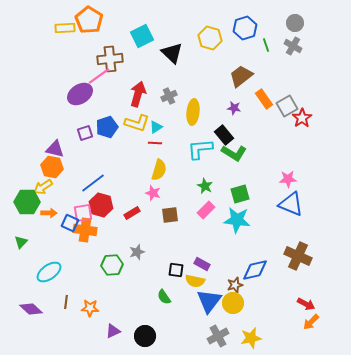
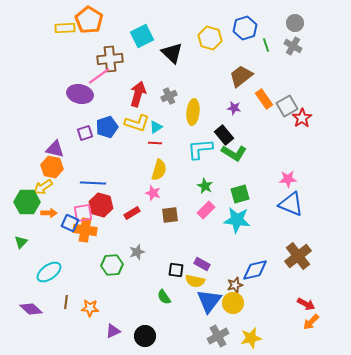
purple ellipse at (80, 94): rotated 45 degrees clockwise
blue line at (93, 183): rotated 40 degrees clockwise
brown cross at (298, 256): rotated 28 degrees clockwise
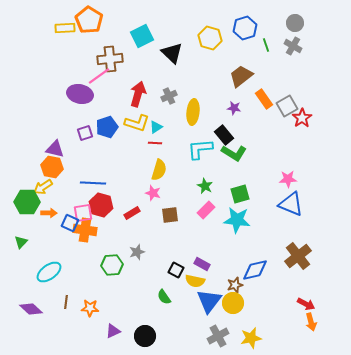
black square at (176, 270): rotated 21 degrees clockwise
orange arrow at (311, 322): rotated 60 degrees counterclockwise
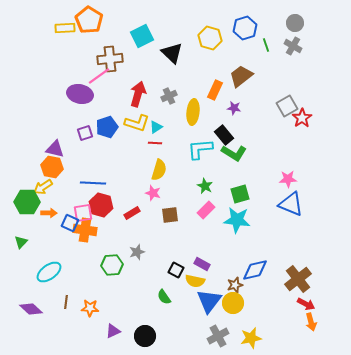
orange rectangle at (264, 99): moved 49 px left, 9 px up; rotated 60 degrees clockwise
brown cross at (298, 256): moved 23 px down
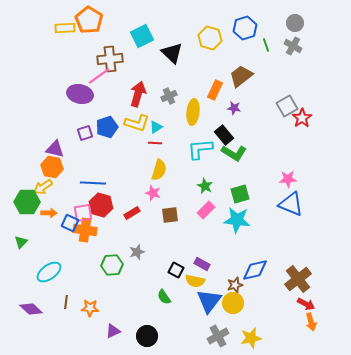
black circle at (145, 336): moved 2 px right
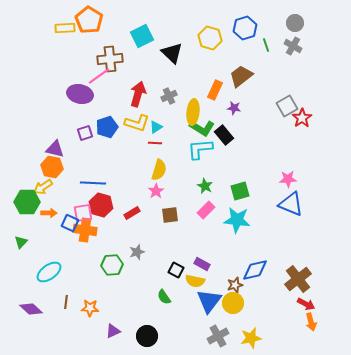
green L-shape at (234, 153): moved 32 px left, 25 px up
pink star at (153, 193): moved 3 px right, 2 px up; rotated 21 degrees clockwise
green square at (240, 194): moved 3 px up
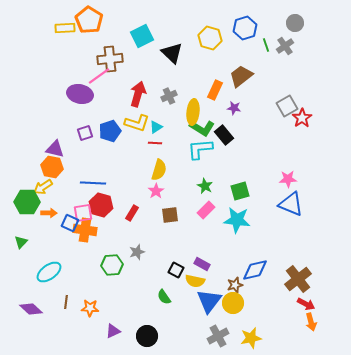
gray cross at (293, 46): moved 8 px left; rotated 24 degrees clockwise
blue pentagon at (107, 127): moved 3 px right, 4 px down
red rectangle at (132, 213): rotated 28 degrees counterclockwise
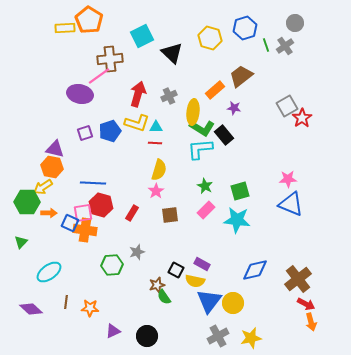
orange rectangle at (215, 90): rotated 24 degrees clockwise
cyan triangle at (156, 127): rotated 32 degrees clockwise
brown star at (235, 285): moved 78 px left
